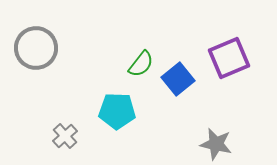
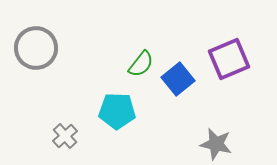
purple square: moved 1 px down
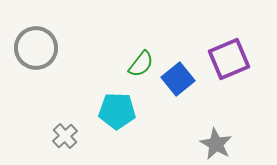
gray star: rotated 16 degrees clockwise
